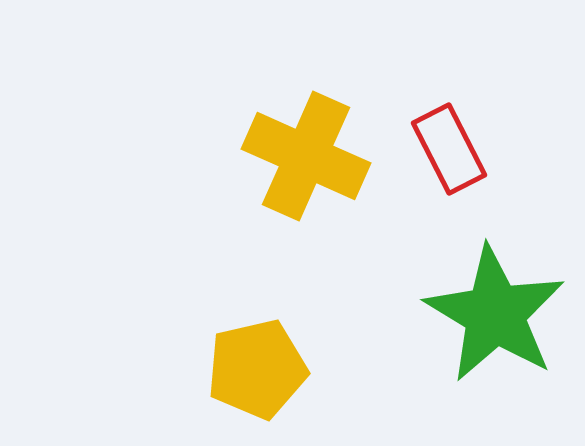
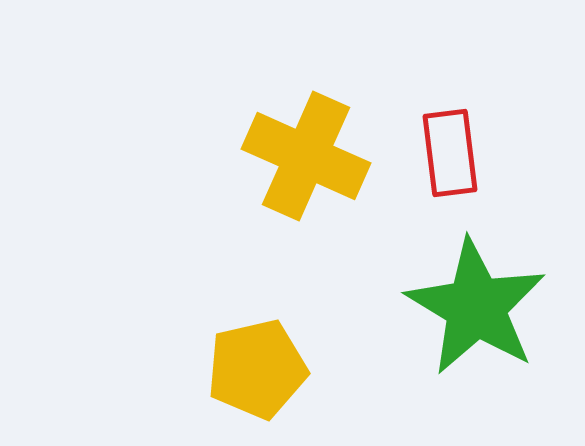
red rectangle: moved 1 px right, 4 px down; rotated 20 degrees clockwise
green star: moved 19 px left, 7 px up
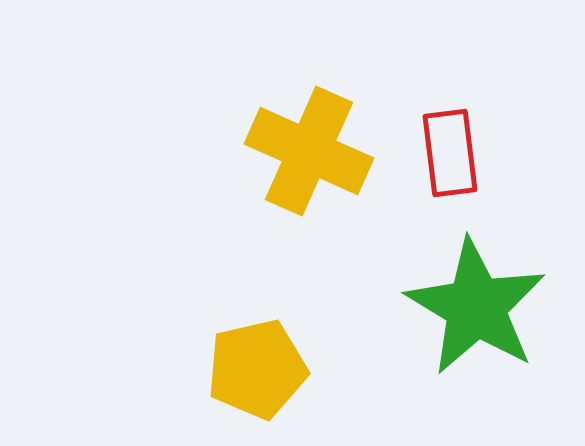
yellow cross: moved 3 px right, 5 px up
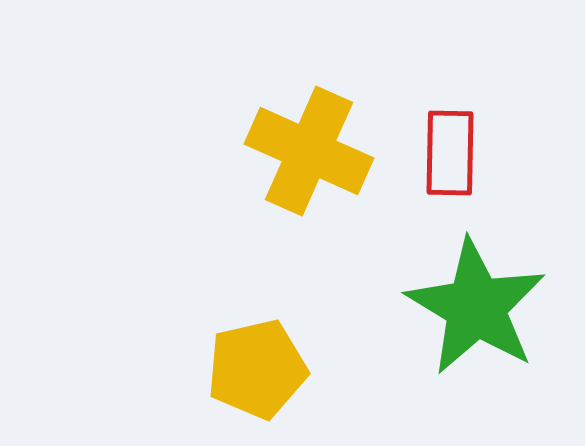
red rectangle: rotated 8 degrees clockwise
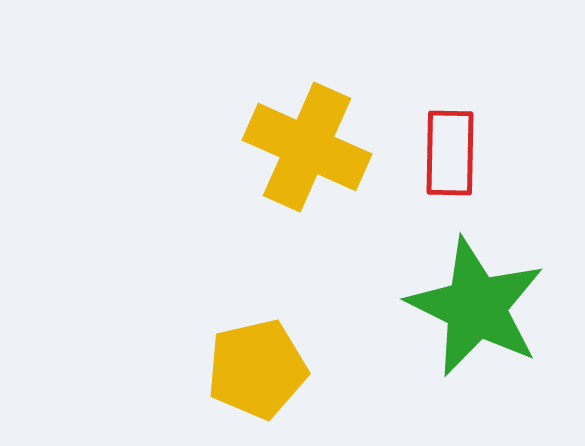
yellow cross: moved 2 px left, 4 px up
green star: rotated 5 degrees counterclockwise
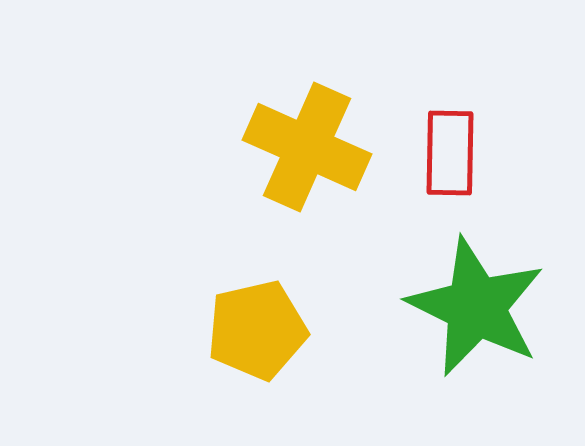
yellow pentagon: moved 39 px up
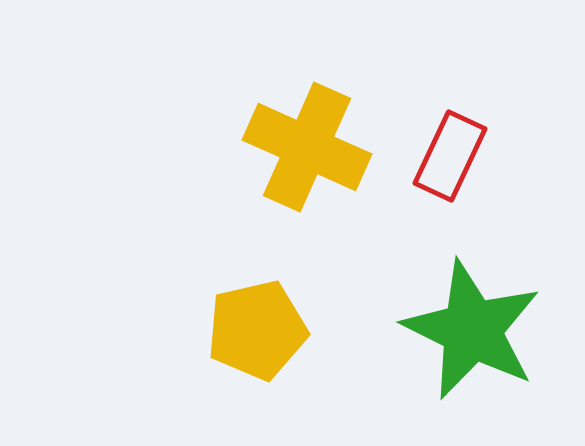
red rectangle: moved 3 px down; rotated 24 degrees clockwise
green star: moved 4 px left, 23 px down
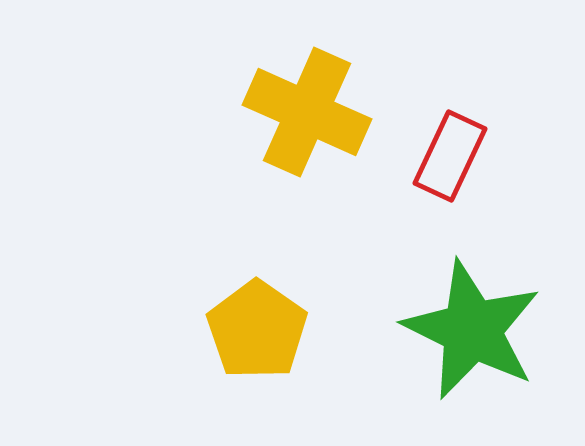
yellow cross: moved 35 px up
yellow pentagon: rotated 24 degrees counterclockwise
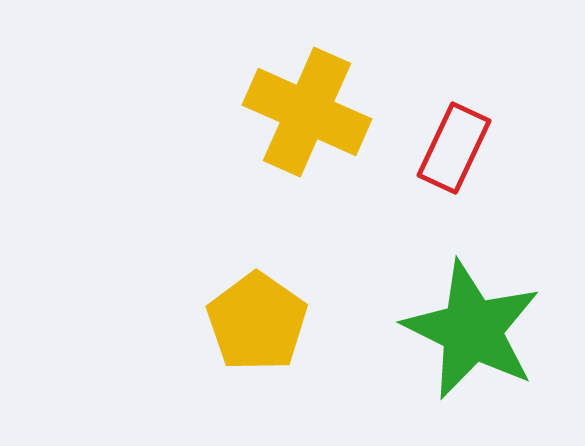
red rectangle: moved 4 px right, 8 px up
yellow pentagon: moved 8 px up
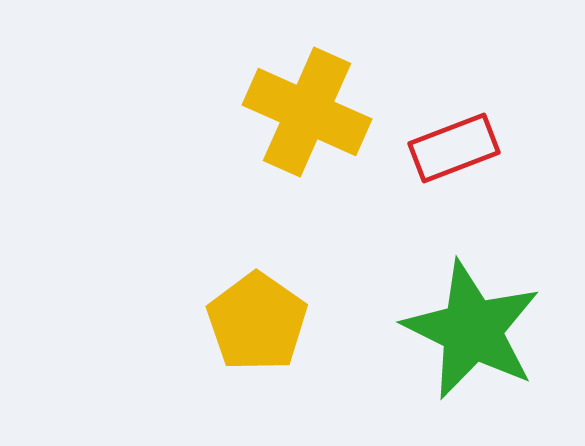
red rectangle: rotated 44 degrees clockwise
